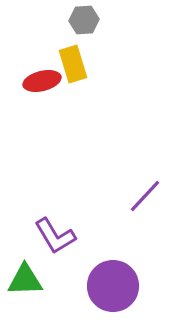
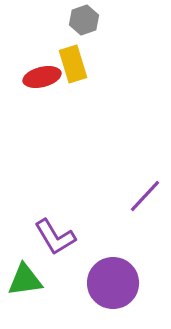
gray hexagon: rotated 16 degrees counterclockwise
red ellipse: moved 4 px up
purple L-shape: moved 1 px down
green triangle: rotated 6 degrees counterclockwise
purple circle: moved 3 px up
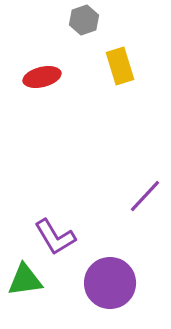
yellow rectangle: moved 47 px right, 2 px down
purple circle: moved 3 px left
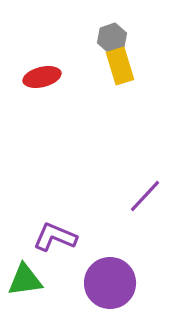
gray hexagon: moved 28 px right, 18 px down
purple L-shape: rotated 144 degrees clockwise
